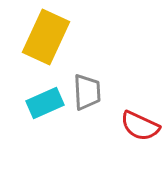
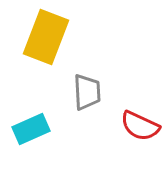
yellow rectangle: rotated 4 degrees counterclockwise
cyan rectangle: moved 14 px left, 26 px down
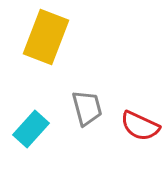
gray trapezoid: moved 16 px down; rotated 12 degrees counterclockwise
cyan rectangle: rotated 24 degrees counterclockwise
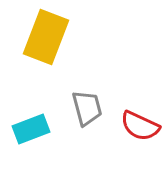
cyan rectangle: rotated 27 degrees clockwise
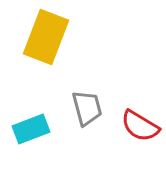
red semicircle: rotated 6 degrees clockwise
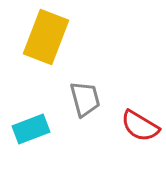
gray trapezoid: moved 2 px left, 9 px up
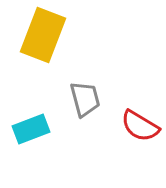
yellow rectangle: moved 3 px left, 2 px up
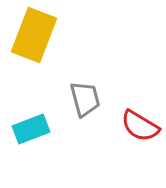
yellow rectangle: moved 9 px left
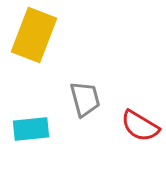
cyan rectangle: rotated 15 degrees clockwise
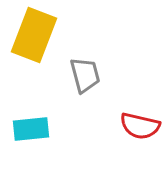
gray trapezoid: moved 24 px up
red semicircle: rotated 18 degrees counterclockwise
